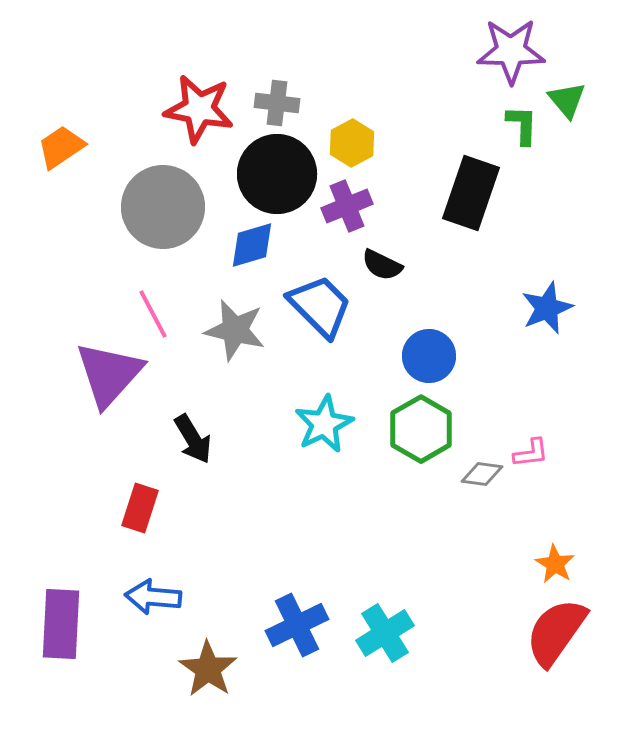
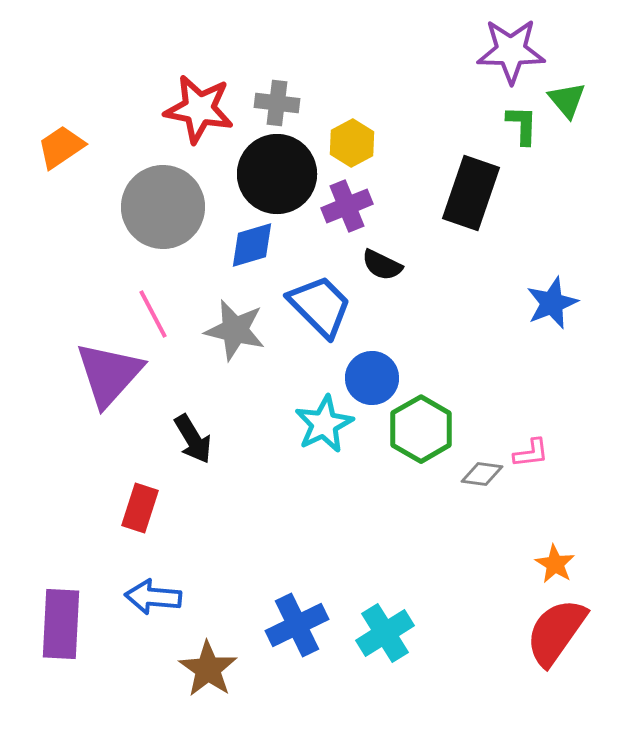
blue star: moved 5 px right, 5 px up
blue circle: moved 57 px left, 22 px down
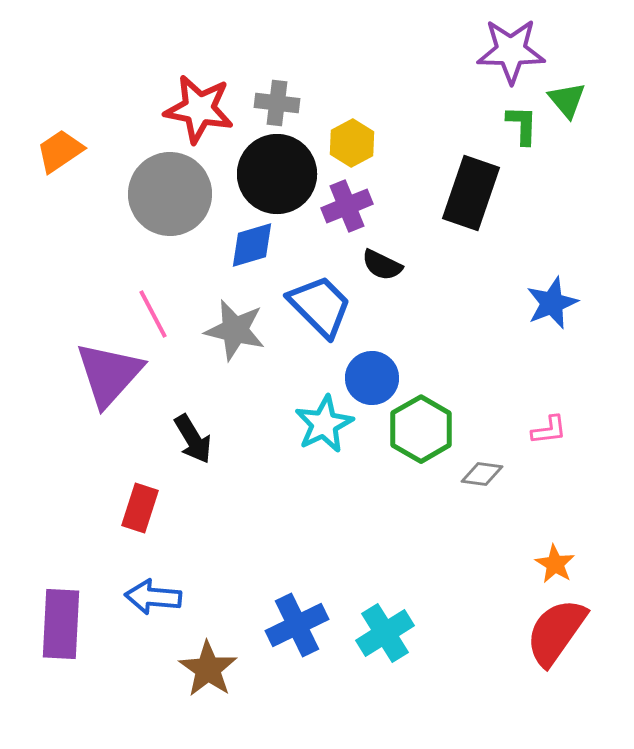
orange trapezoid: moved 1 px left, 4 px down
gray circle: moved 7 px right, 13 px up
pink L-shape: moved 18 px right, 23 px up
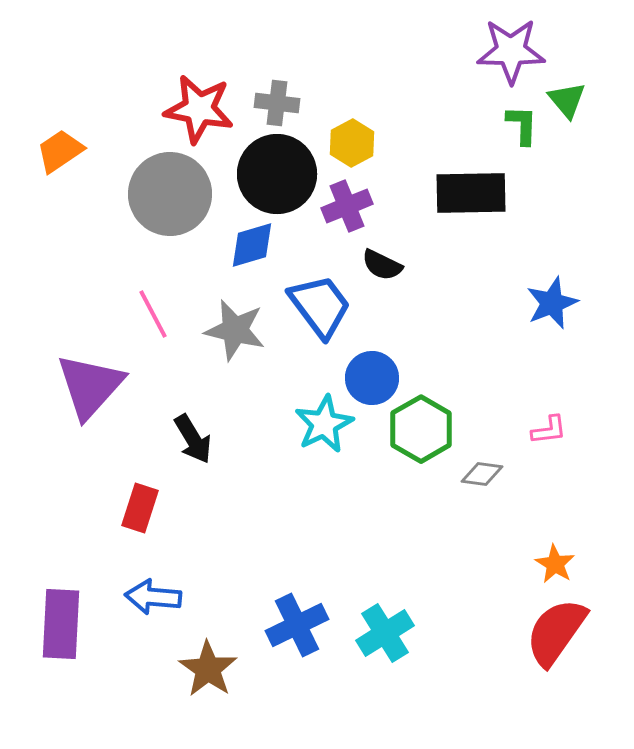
black rectangle: rotated 70 degrees clockwise
blue trapezoid: rotated 8 degrees clockwise
purple triangle: moved 19 px left, 12 px down
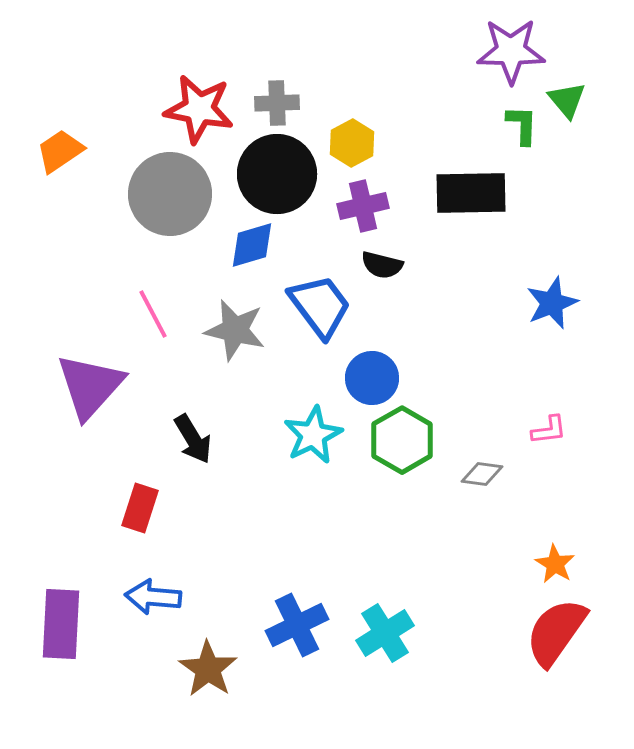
gray cross: rotated 9 degrees counterclockwise
purple cross: moved 16 px right; rotated 9 degrees clockwise
black semicircle: rotated 12 degrees counterclockwise
cyan star: moved 11 px left, 11 px down
green hexagon: moved 19 px left, 11 px down
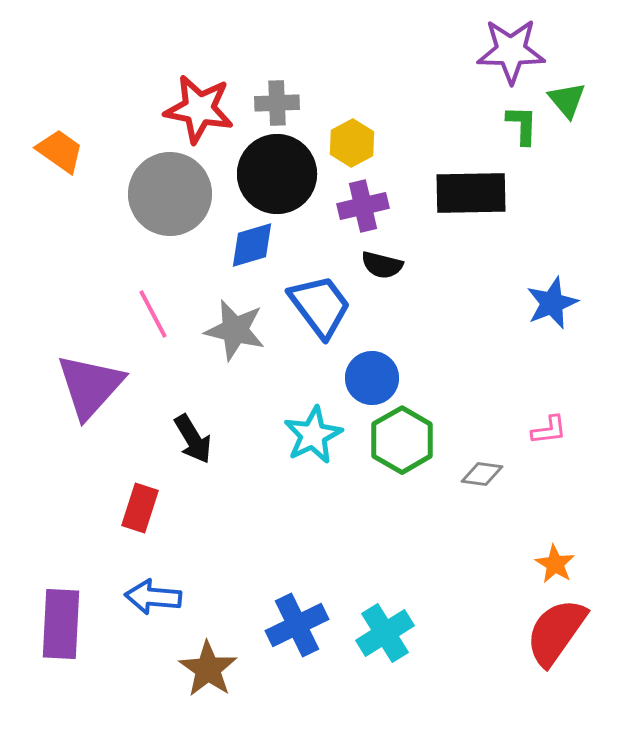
orange trapezoid: rotated 69 degrees clockwise
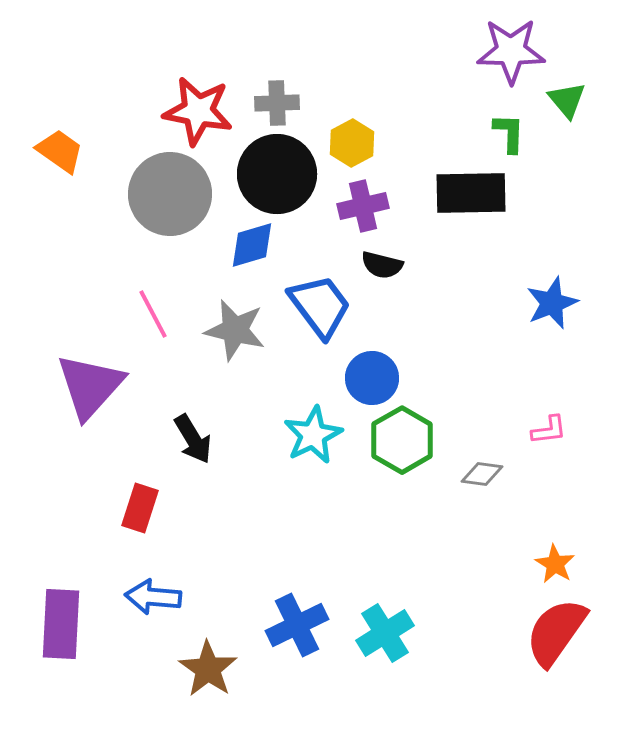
red star: moved 1 px left, 2 px down
green L-shape: moved 13 px left, 8 px down
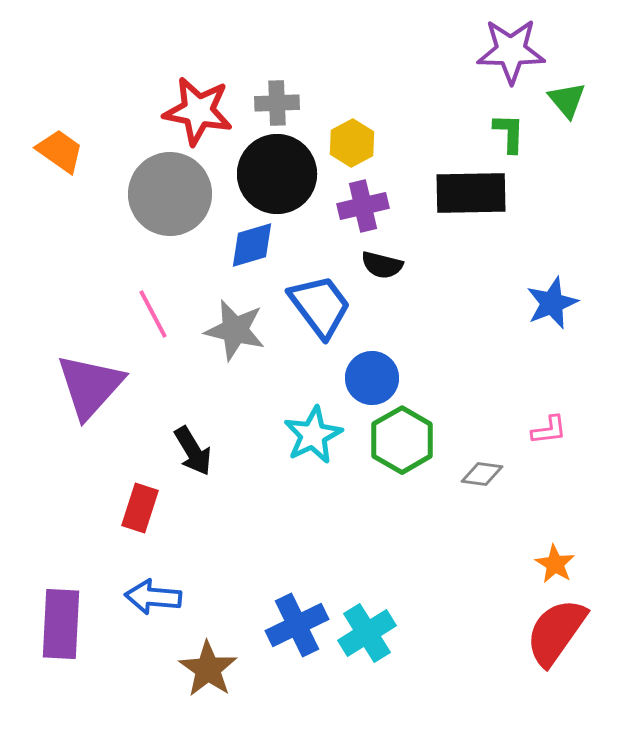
black arrow: moved 12 px down
cyan cross: moved 18 px left
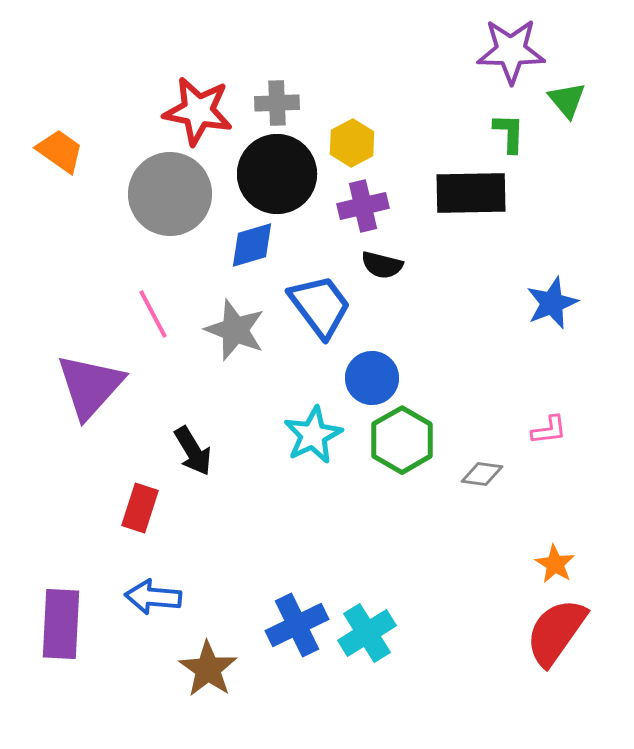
gray star: rotated 8 degrees clockwise
